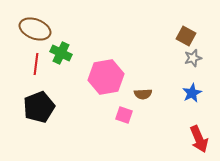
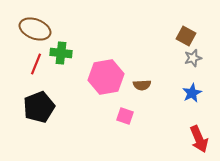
green cross: rotated 20 degrees counterclockwise
red line: rotated 15 degrees clockwise
brown semicircle: moved 1 px left, 9 px up
pink square: moved 1 px right, 1 px down
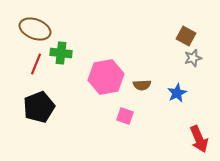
blue star: moved 15 px left
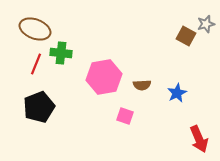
gray star: moved 13 px right, 34 px up
pink hexagon: moved 2 px left
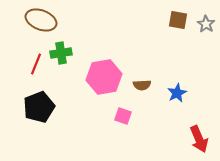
gray star: rotated 24 degrees counterclockwise
brown ellipse: moved 6 px right, 9 px up
brown square: moved 8 px left, 16 px up; rotated 18 degrees counterclockwise
green cross: rotated 15 degrees counterclockwise
pink square: moved 2 px left
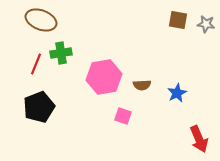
gray star: rotated 24 degrees counterclockwise
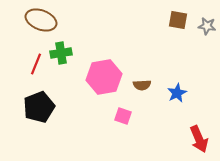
gray star: moved 1 px right, 2 px down
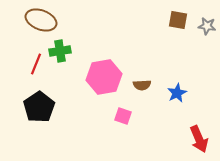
green cross: moved 1 px left, 2 px up
black pentagon: rotated 12 degrees counterclockwise
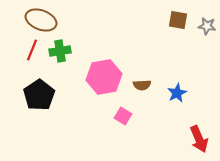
red line: moved 4 px left, 14 px up
black pentagon: moved 12 px up
pink square: rotated 12 degrees clockwise
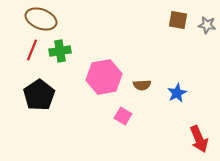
brown ellipse: moved 1 px up
gray star: moved 1 px up
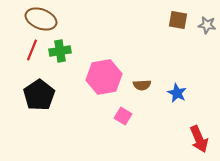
blue star: rotated 18 degrees counterclockwise
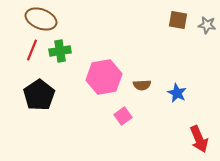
pink square: rotated 24 degrees clockwise
